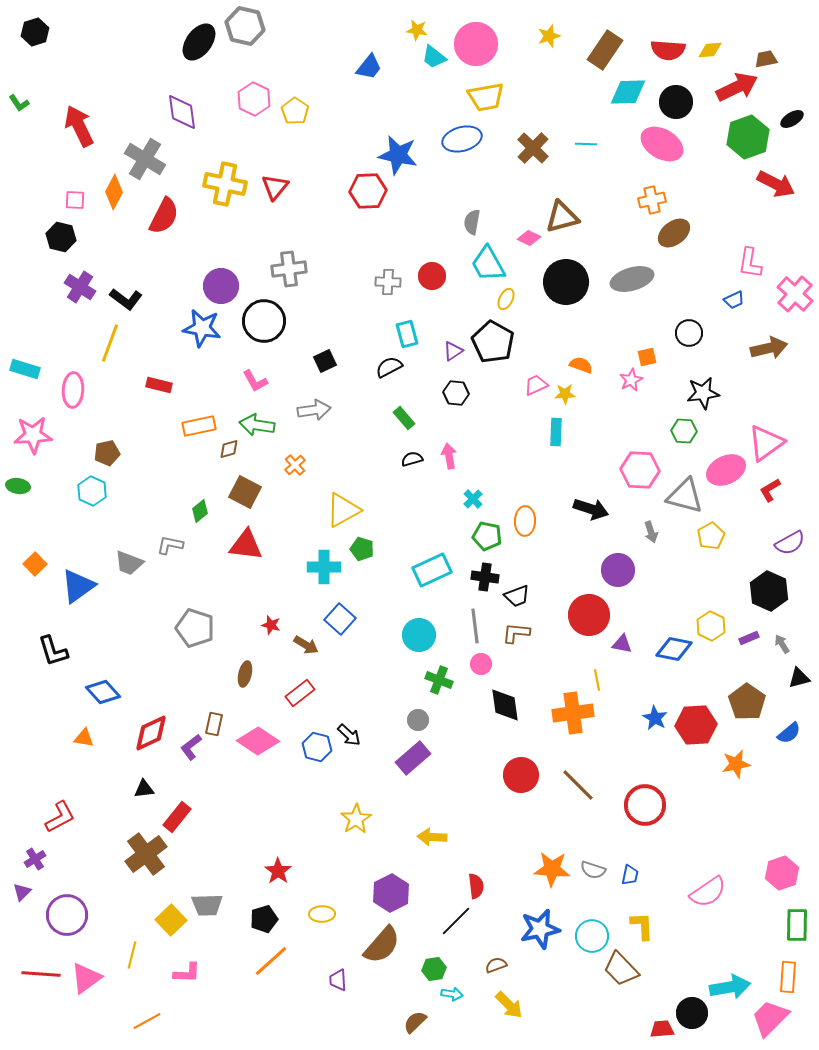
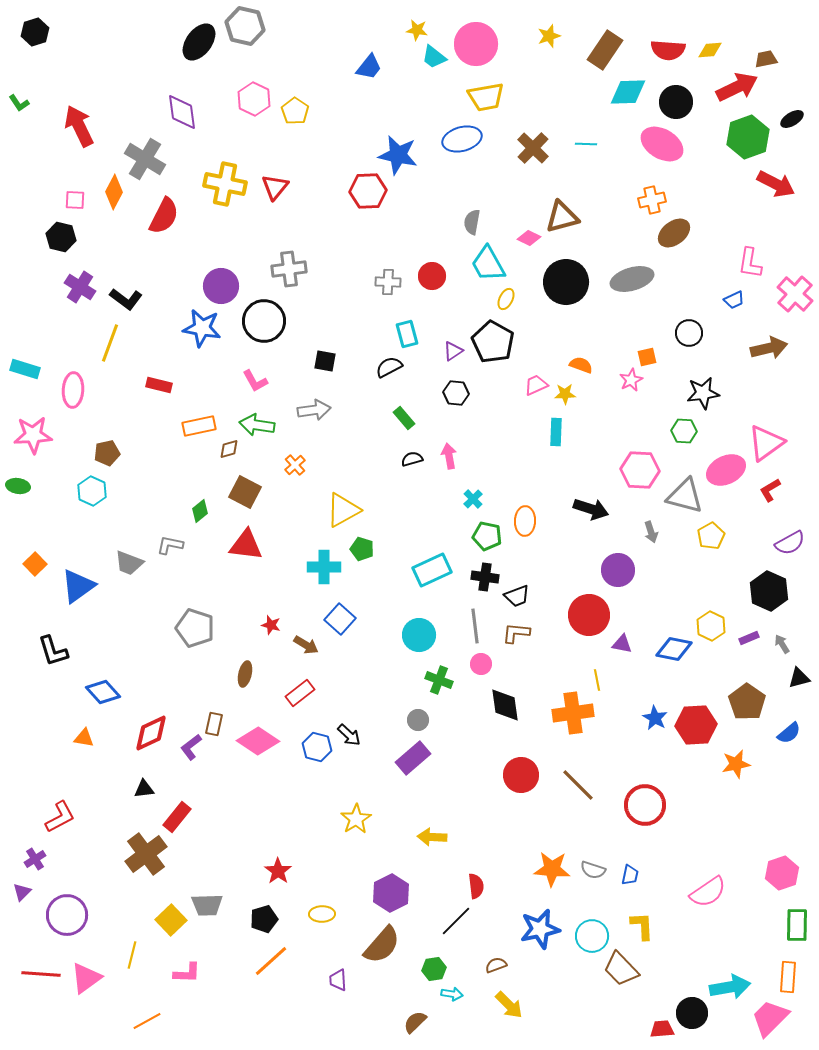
black square at (325, 361): rotated 35 degrees clockwise
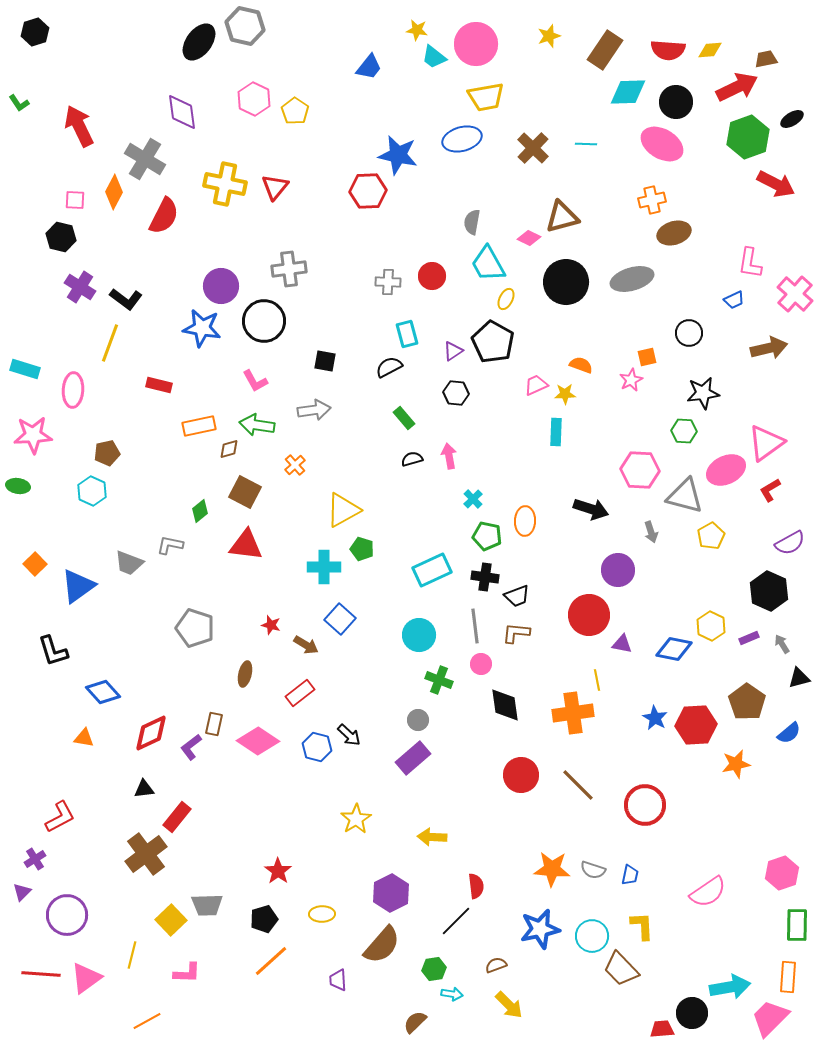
brown ellipse at (674, 233): rotated 20 degrees clockwise
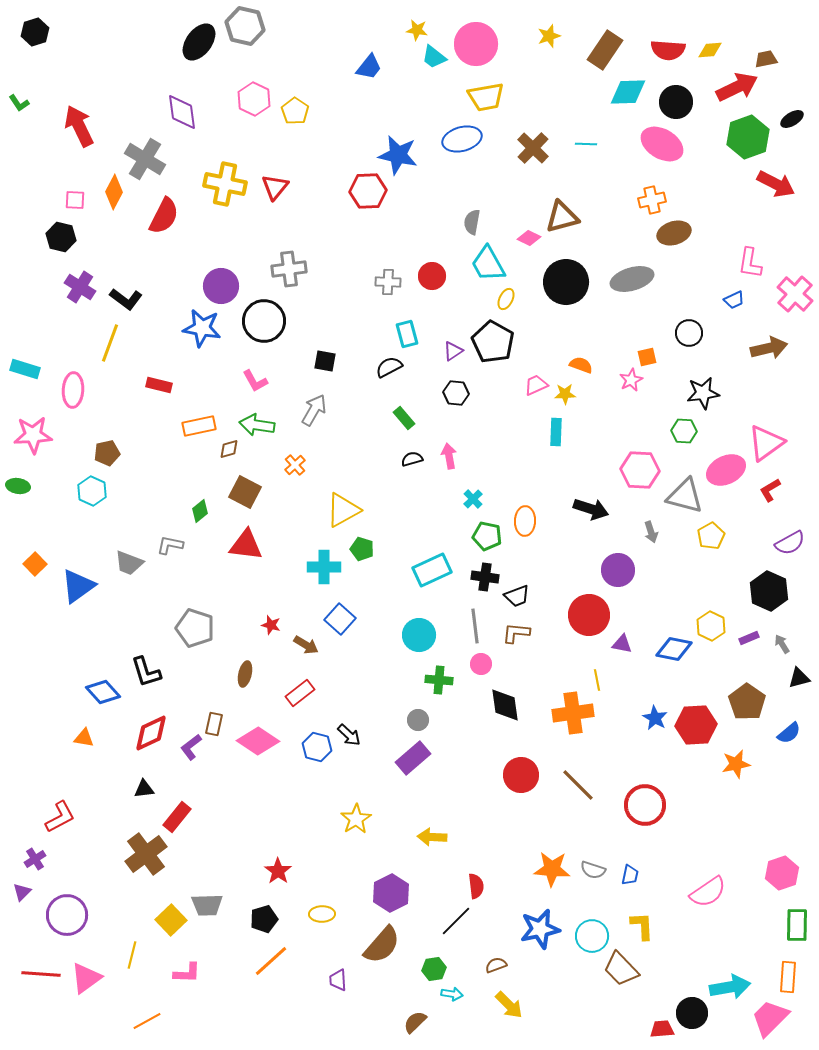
gray arrow at (314, 410): rotated 52 degrees counterclockwise
black L-shape at (53, 651): moved 93 px right, 21 px down
green cross at (439, 680): rotated 16 degrees counterclockwise
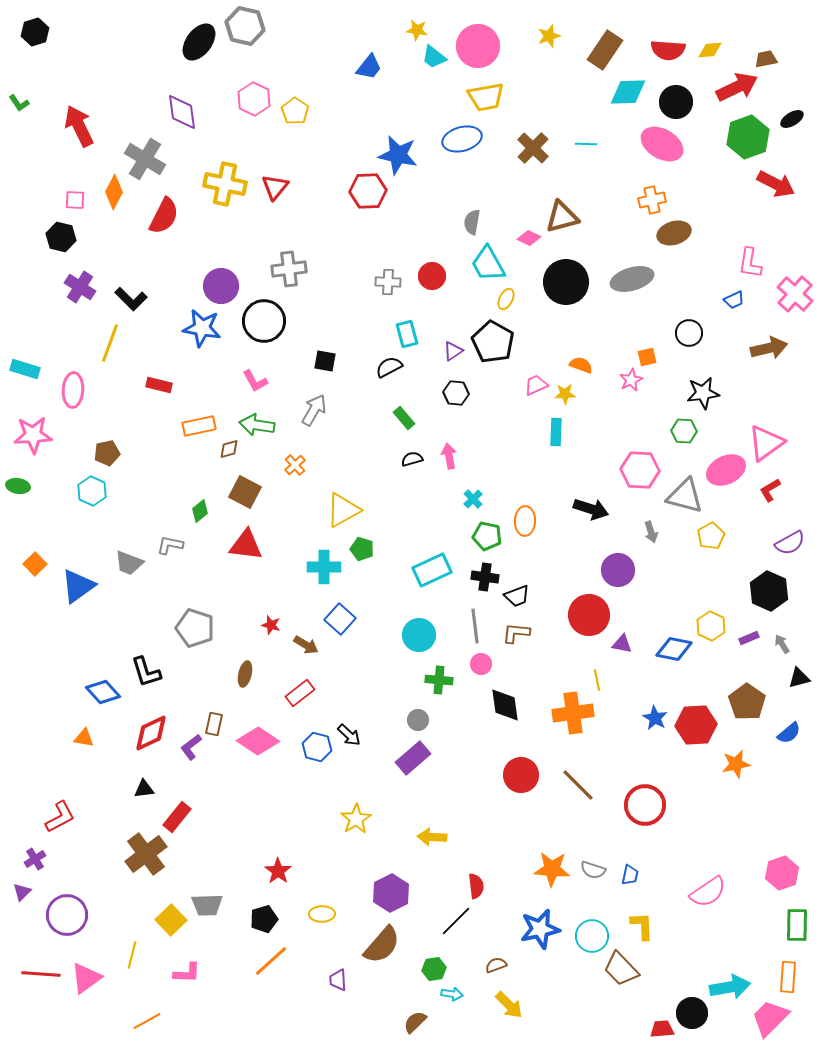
pink circle at (476, 44): moved 2 px right, 2 px down
black L-shape at (126, 299): moved 5 px right; rotated 8 degrees clockwise
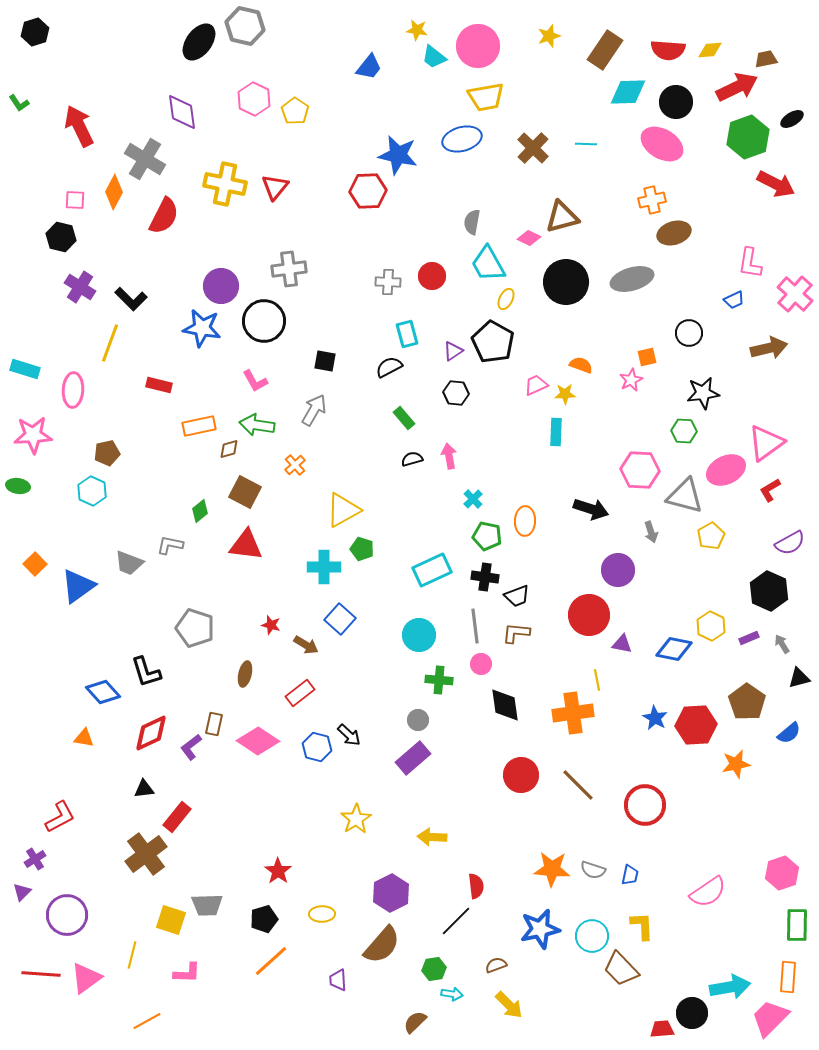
yellow square at (171, 920): rotated 28 degrees counterclockwise
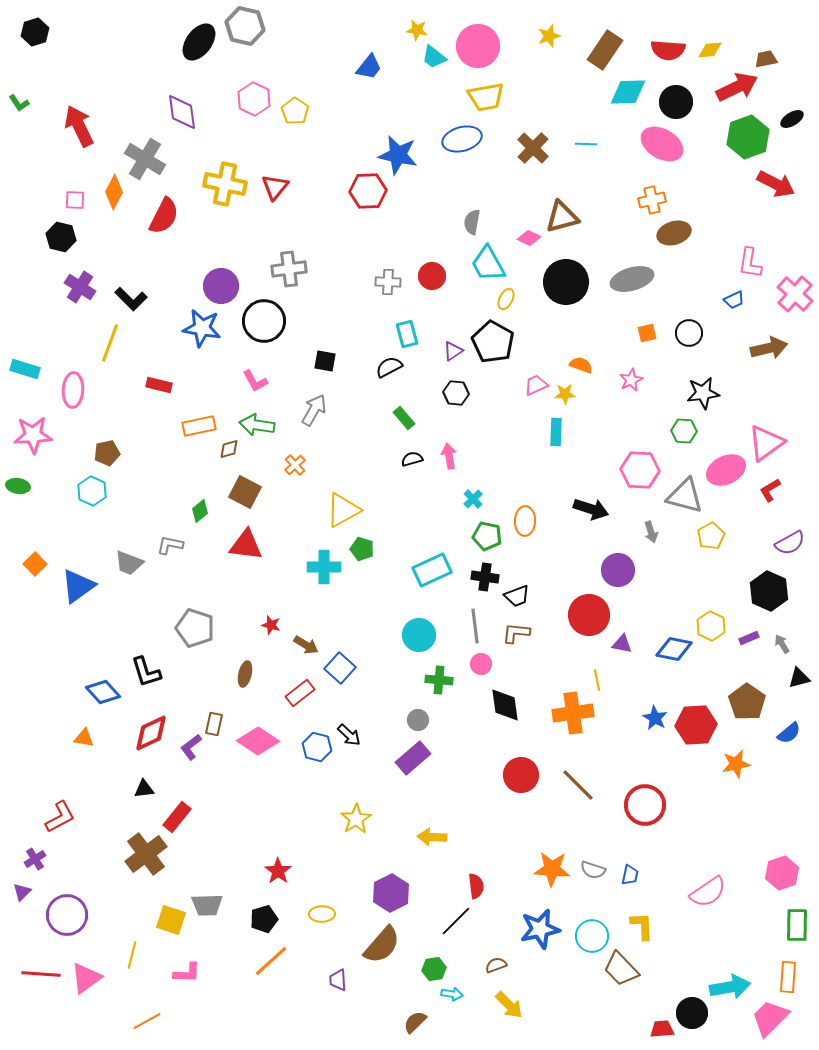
orange square at (647, 357): moved 24 px up
blue square at (340, 619): moved 49 px down
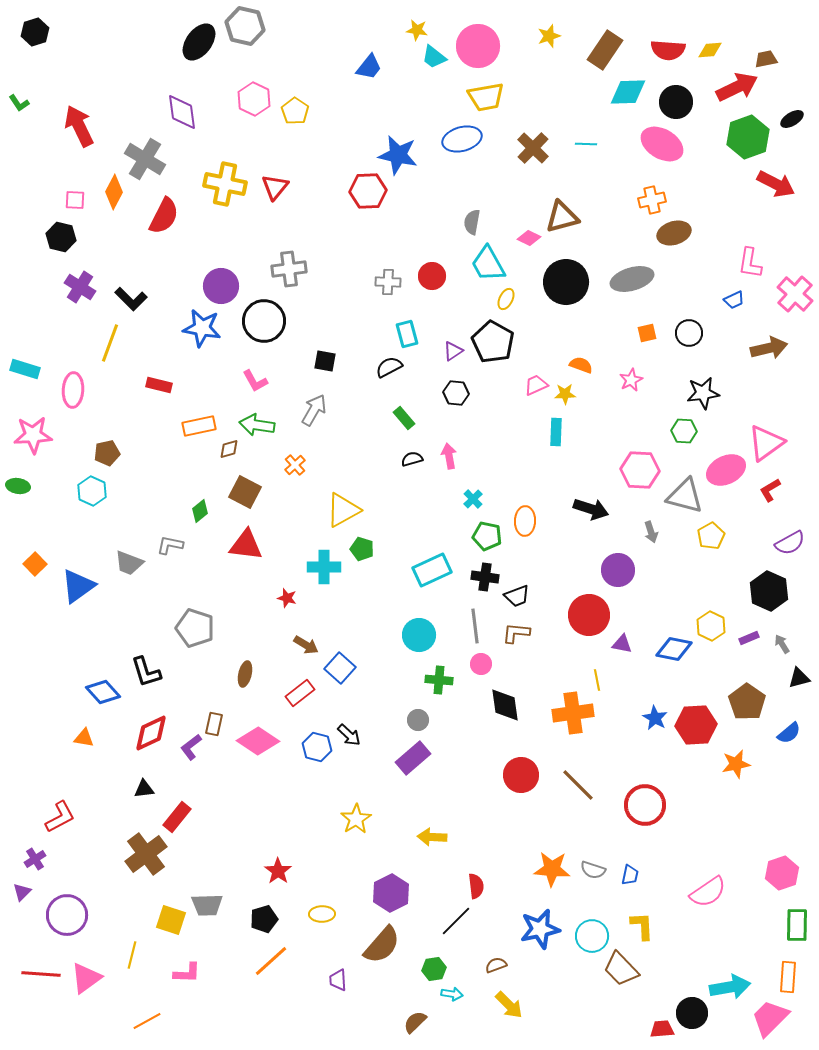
red star at (271, 625): moved 16 px right, 27 px up
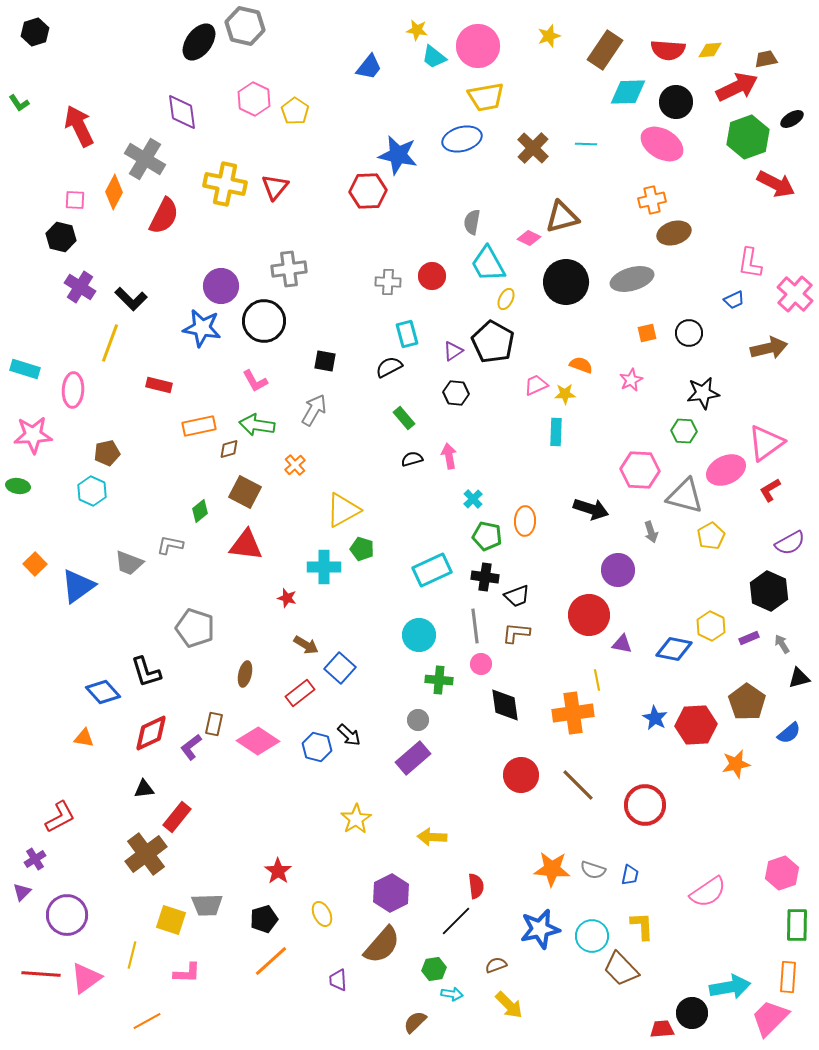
yellow ellipse at (322, 914): rotated 65 degrees clockwise
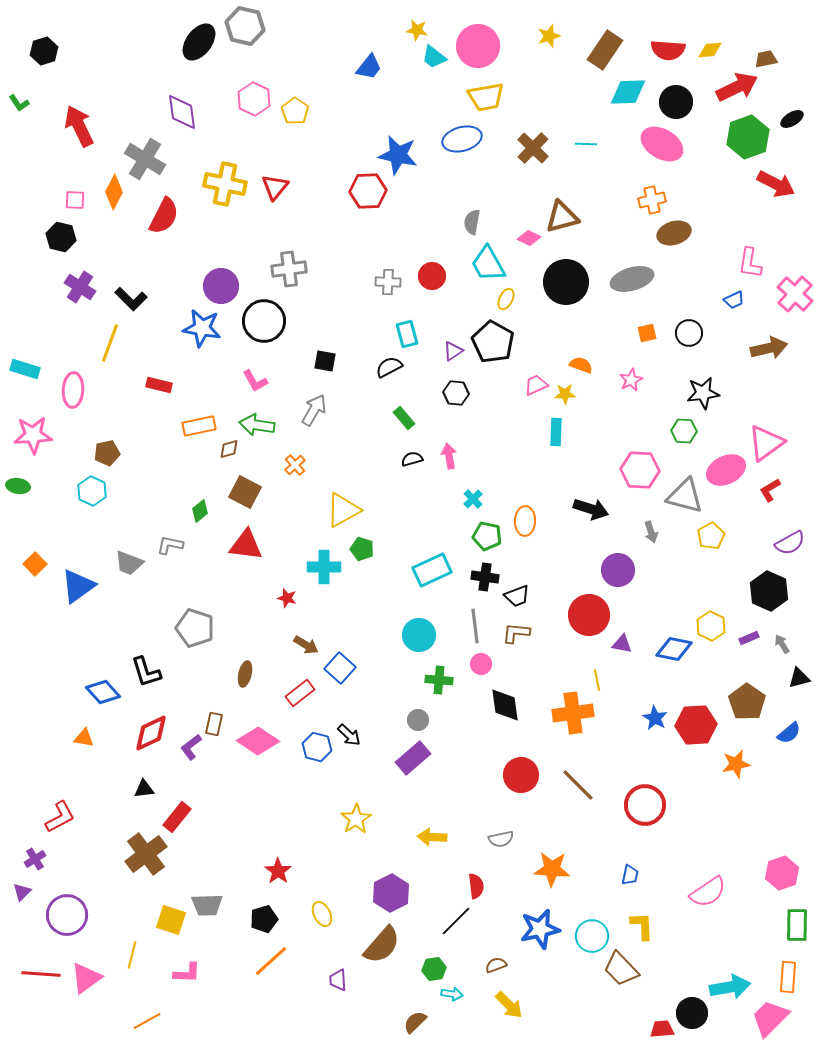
black hexagon at (35, 32): moved 9 px right, 19 px down
gray semicircle at (593, 870): moved 92 px left, 31 px up; rotated 30 degrees counterclockwise
